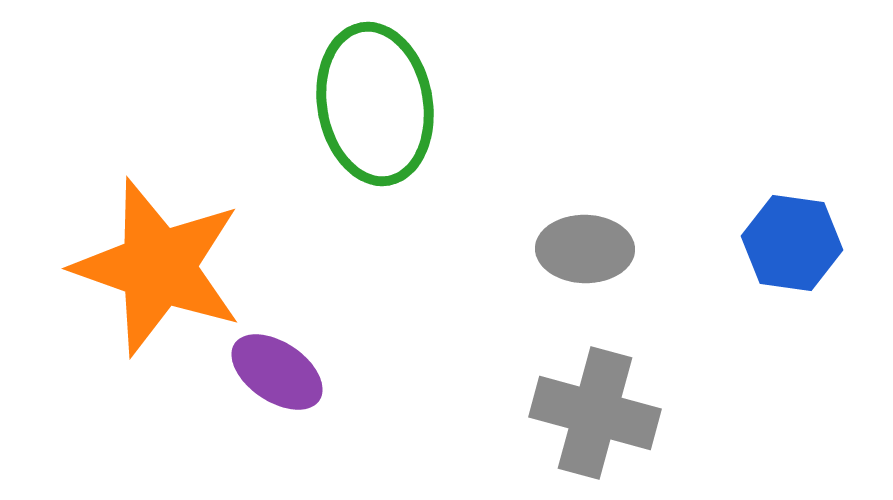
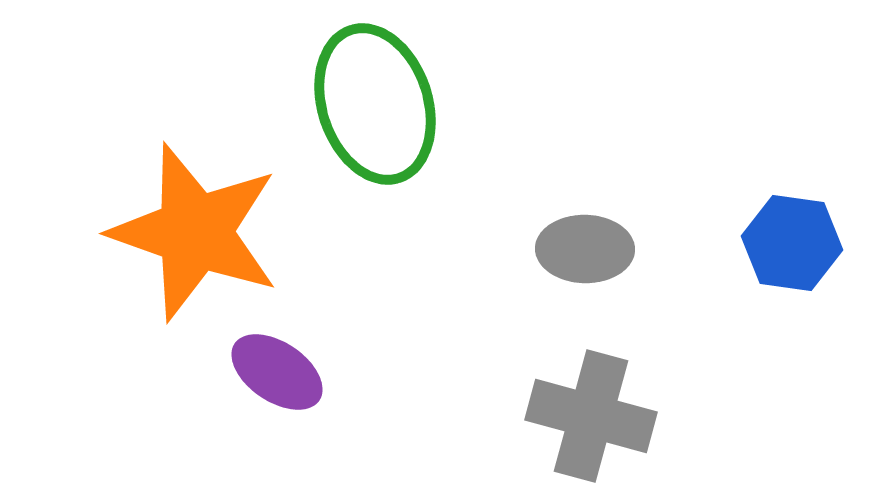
green ellipse: rotated 8 degrees counterclockwise
orange star: moved 37 px right, 35 px up
gray cross: moved 4 px left, 3 px down
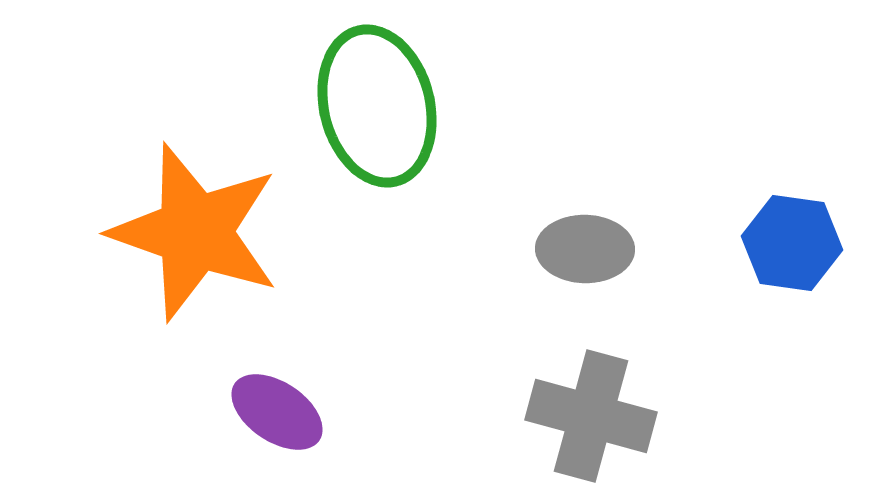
green ellipse: moved 2 px right, 2 px down; rotated 4 degrees clockwise
purple ellipse: moved 40 px down
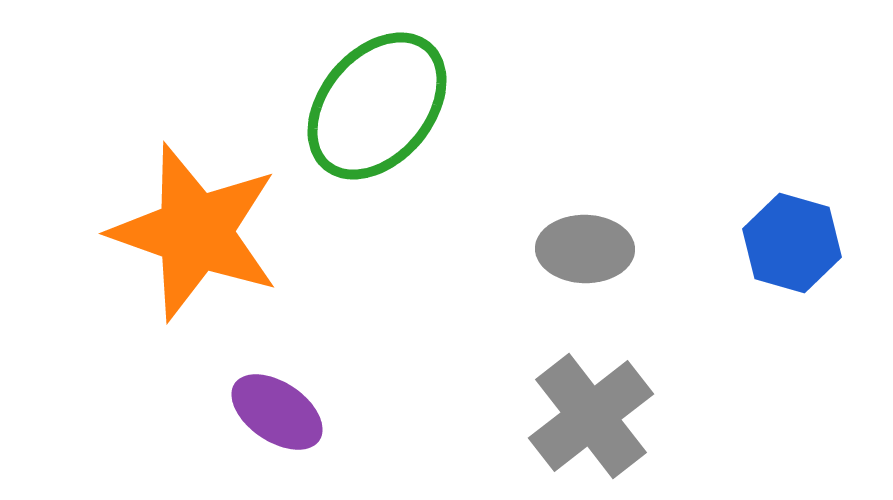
green ellipse: rotated 54 degrees clockwise
blue hexagon: rotated 8 degrees clockwise
gray cross: rotated 37 degrees clockwise
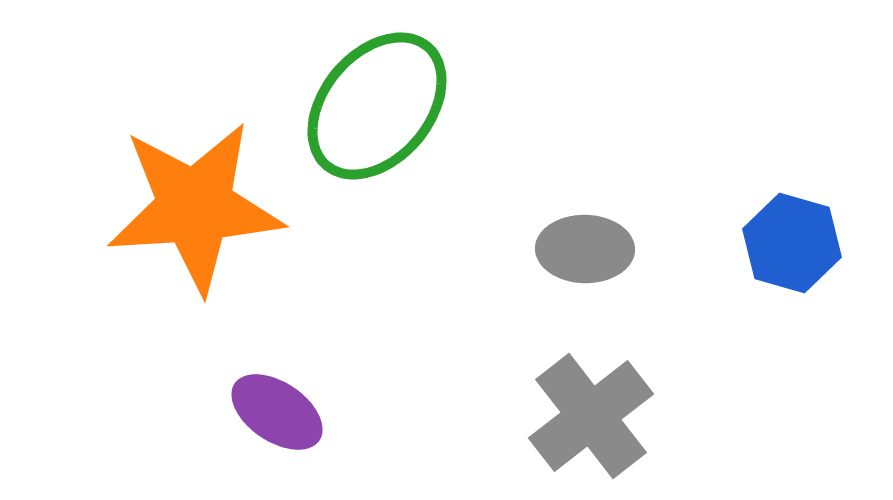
orange star: moved 25 px up; rotated 23 degrees counterclockwise
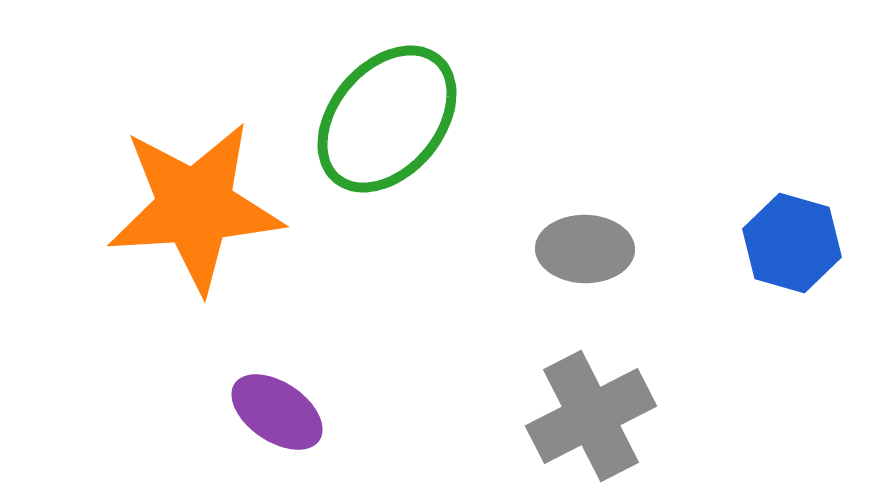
green ellipse: moved 10 px right, 13 px down
gray cross: rotated 11 degrees clockwise
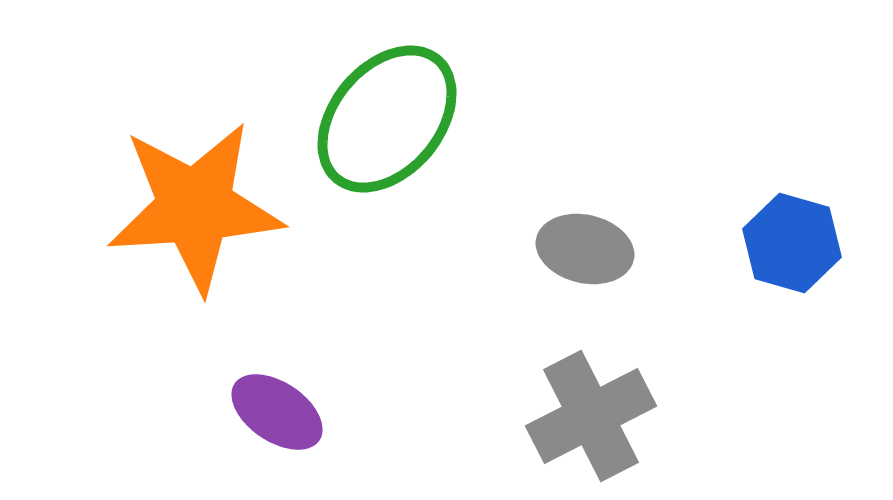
gray ellipse: rotated 12 degrees clockwise
